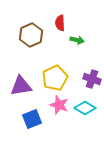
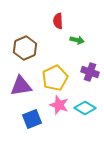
red semicircle: moved 2 px left, 2 px up
brown hexagon: moved 6 px left, 13 px down
purple cross: moved 2 px left, 7 px up
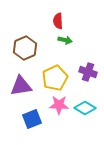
green arrow: moved 12 px left
purple cross: moved 2 px left
pink star: rotated 18 degrees counterclockwise
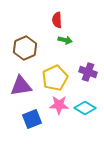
red semicircle: moved 1 px left, 1 px up
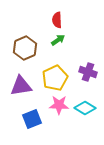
green arrow: moved 7 px left; rotated 48 degrees counterclockwise
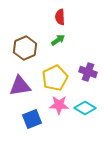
red semicircle: moved 3 px right, 3 px up
purple triangle: moved 1 px left
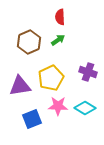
brown hexagon: moved 4 px right, 6 px up
yellow pentagon: moved 4 px left
pink star: moved 1 px left, 1 px down
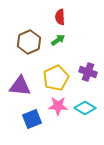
yellow pentagon: moved 5 px right
purple triangle: rotated 15 degrees clockwise
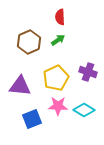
cyan diamond: moved 1 px left, 2 px down
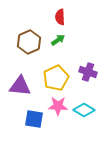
blue square: moved 2 px right; rotated 30 degrees clockwise
